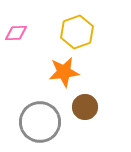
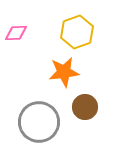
gray circle: moved 1 px left
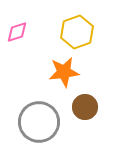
pink diamond: moved 1 px right, 1 px up; rotated 15 degrees counterclockwise
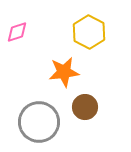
yellow hexagon: moved 12 px right; rotated 12 degrees counterclockwise
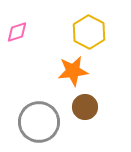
orange star: moved 9 px right, 1 px up
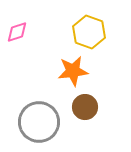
yellow hexagon: rotated 8 degrees counterclockwise
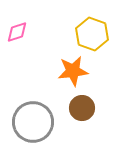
yellow hexagon: moved 3 px right, 2 px down
brown circle: moved 3 px left, 1 px down
gray circle: moved 6 px left
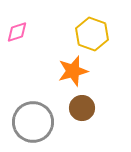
orange star: rotated 8 degrees counterclockwise
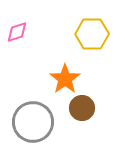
yellow hexagon: rotated 20 degrees counterclockwise
orange star: moved 8 px left, 8 px down; rotated 20 degrees counterclockwise
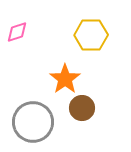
yellow hexagon: moved 1 px left, 1 px down
